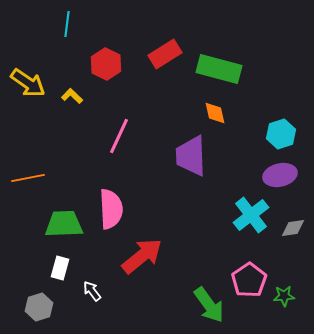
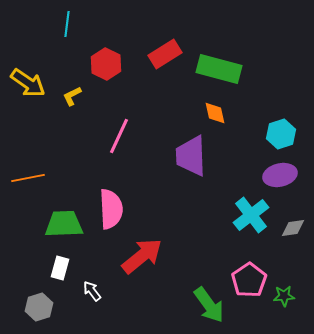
yellow L-shape: rotated 70 degrees counterclockwise
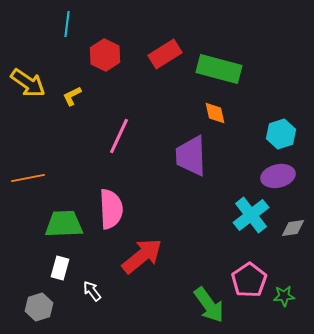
red hexagon: moved 1 px left, 9 px up
purple ellipse: moved 2 px left, 1 px down
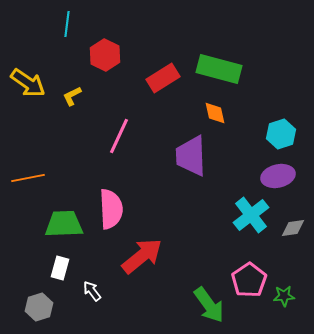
red rectangle: moved 2 px left, 24 px down
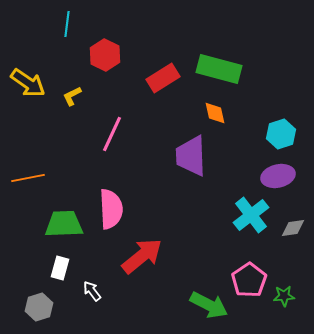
pink line: moved 7 px left, 2 px up
green arrow: rotated 27 degrees counterclockwise
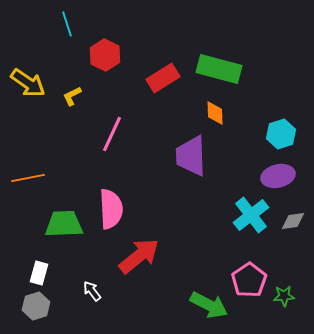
cyan line: rotated 25 degrees counterclockwise
orange diamond: rotated 10 degrees clockwise
gray diamond: moved 7 px up
red arrow: moved 3 px left
white rectangle: moved 21 px left, 5 px down
gray hexagon: moved 3 px left, 1 px up
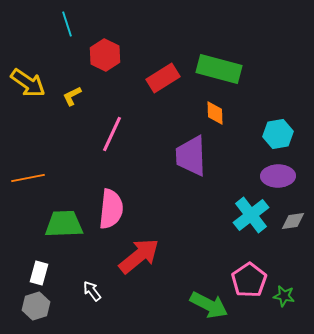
cyan hexagon: moved 3 px left; rotated 8 degrees clockwise
purple ellipse: rotated 12 degrees clockwise
pink semicircle: rotated 9 degrees clockwise
green star: rotated 15 degrees clockwise
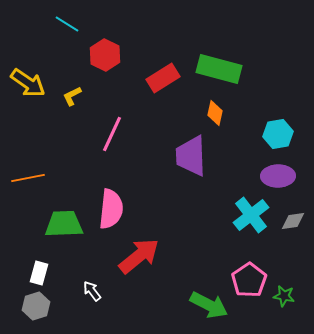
cyan line: rotated 40 degrees counterclockwise
orange diamond: rotated 15 degrees clockwise
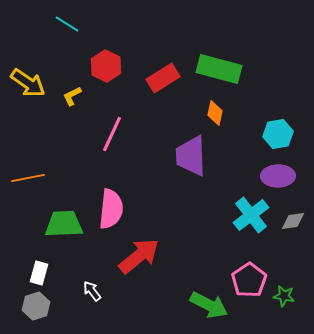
red hexagon: moved 1 px right, 11 px down
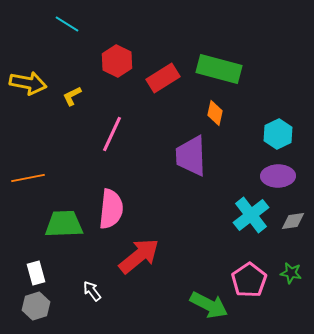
red hexagon: moved 11 px right, 5 px up
yellow arrow: rotated 24 degrees counterclockwise
cyan hexagon: rotated 16 degrees counterclockwise
white rectangle: moved 3 px left; rotated 30 degrees counterclockwise
green star: moved 7 px right, 23 px up
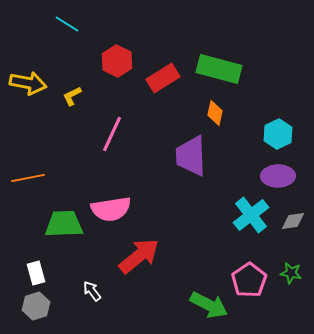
pink semicircle: rotated 75 degrees clockwise
